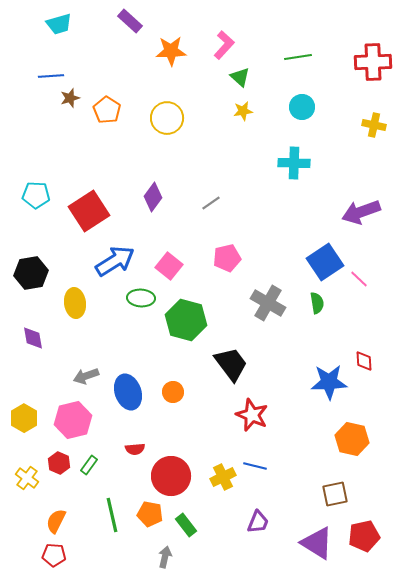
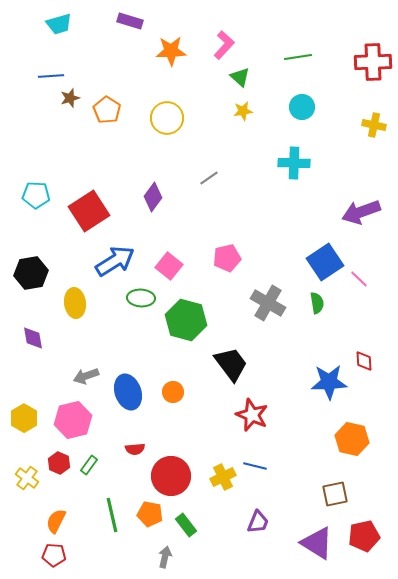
purple rectangle at (130, 21): rotated 25 degrees counterclockwise
gray line at (211, 203): moved 2 px left, 25 px up
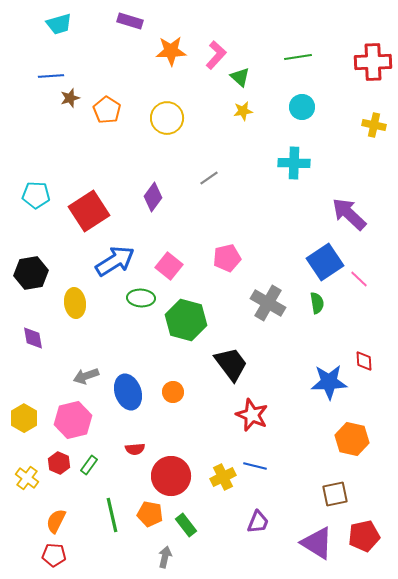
pink L-shape at (224, 45): moved 8 px left, 10 px down
purple arrow at (361, 212): moved 12 px left, 2 px down; rotated 63 degrees clockwise
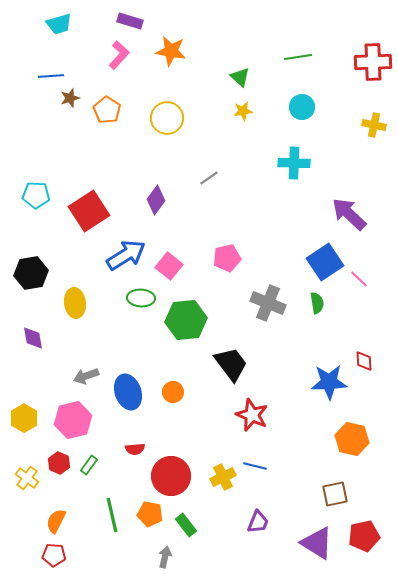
orange star at (171, 51): rotated 12 degrees clockwise
pink L-shape at (216, 55): moved 97 px left
purple diamond at (153, 197): moved 3 px right, 3 px down
blue arrow at (115, 261): moved 11 px right, 6 px up
gray cross at (268, 303): rotated 8 degrees counterclockwise
green hexagon at (186, 320): rotated 21 degrees counterclockwise
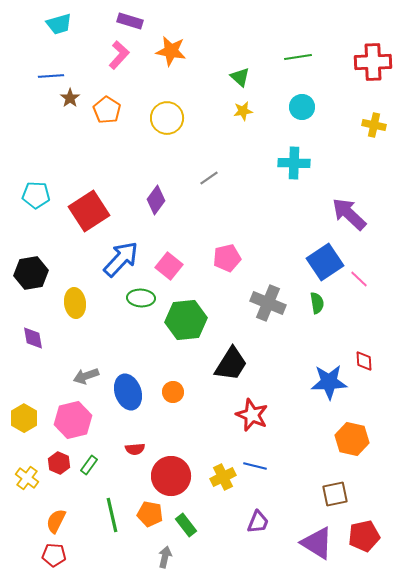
brown star at (70, 98): rotated 18 degrees counterclockwise
blue arrow at (126, 255): moved 5 px left, 4 px down; rotated 15 degrees counterclockwise
black trapezoid at (231, 364): rotated 69 degrees clockwise
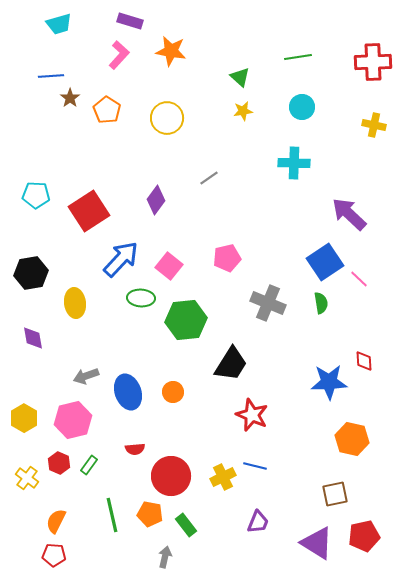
green semicircle at (317, 303): moved 4 px right
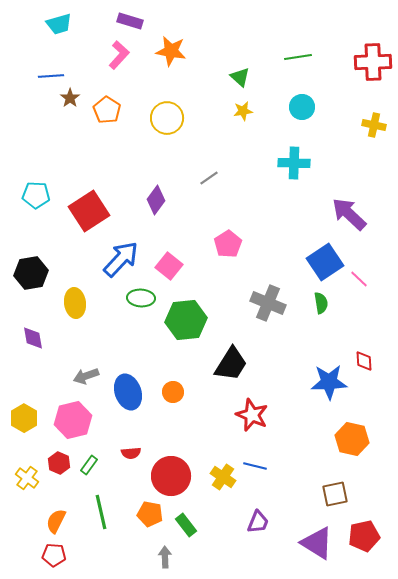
pink pentagon at (227, 258): moved 1 px right, 14 px up; rotated 20 degrees counterclockwise
red semicircle at (135, 449): moved 4 px left, 4 px down
yellow cross at (223, 477): rotated 30 degrees counterclockwise
green line at (112, 515): moved 11 px left, 3 px up
gray arrow at (165, 557): rotated 15 degrees counterclockwise
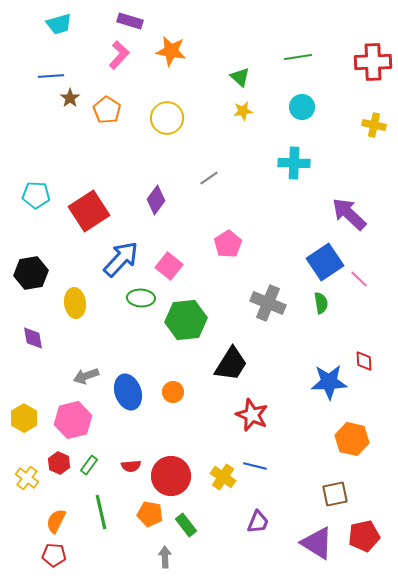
red semicircle at (131, 453): moved 13 px down
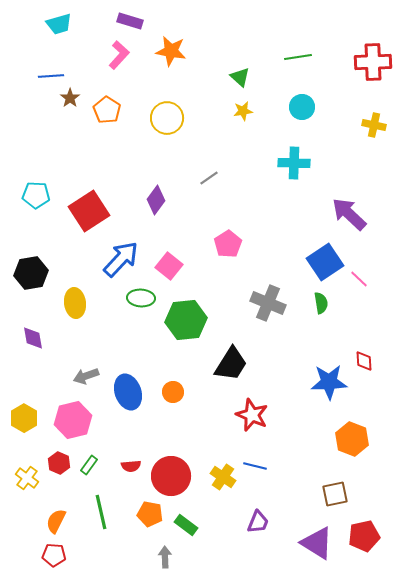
orange hexagon at (352, 439): rotated 8 degrees clockwise
green rectangle at (186, 525): rotated 15 degrees counterclockwise
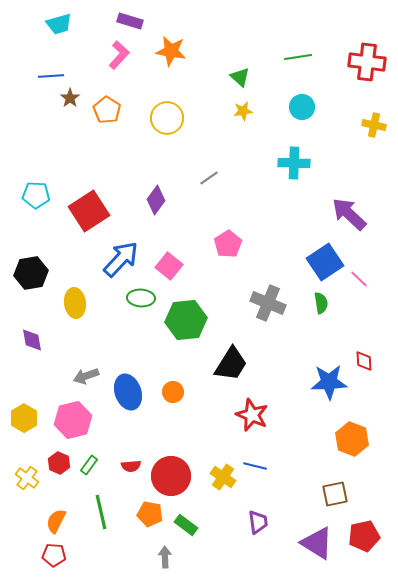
red cross at (373, 62): moved 6 px left; rotated 9 degrees clockwise
purple diamond at (33, 338): moved 1 px left, 2 px down
purple trapezoid at (258, 522): rotated 30 degrees counterclockwise
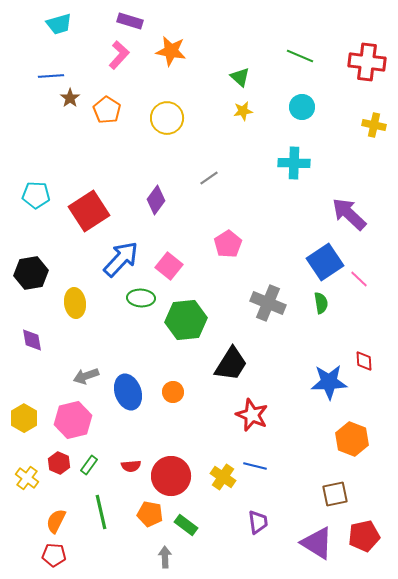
green line at (298, 57): moved 2 px right, 1 px up; rotated 32 degrees clockwise
